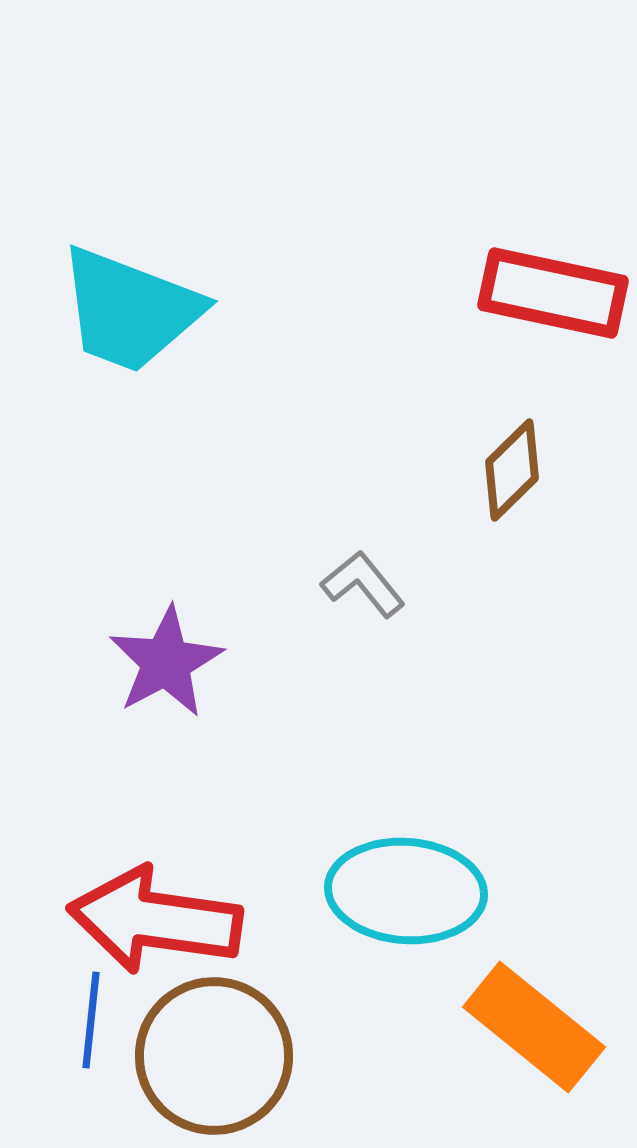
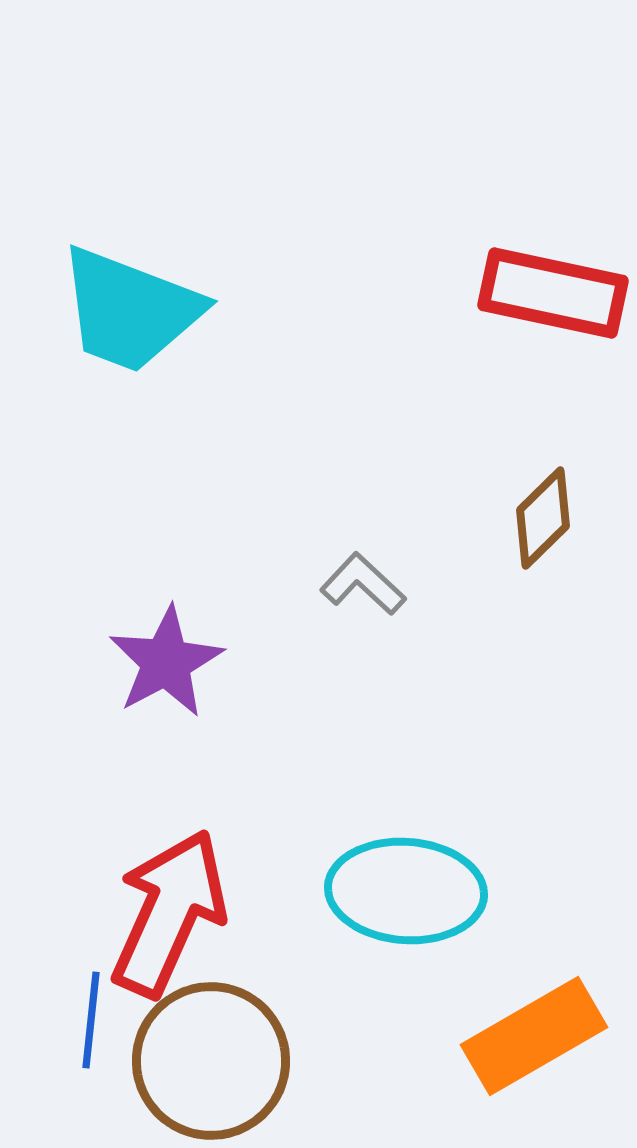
brown diamond: moved 31 px right, 48 px down
gray L-shape: rotated 8 degrees counterclockwise
red arrow: moved 14 px right, 7 px up; rotated 106 degrees clockwise
orange rectangle: moved 9 px down; rotated 69 degrees counterclockwise
brown circle: moved 3 px left, 5 px down
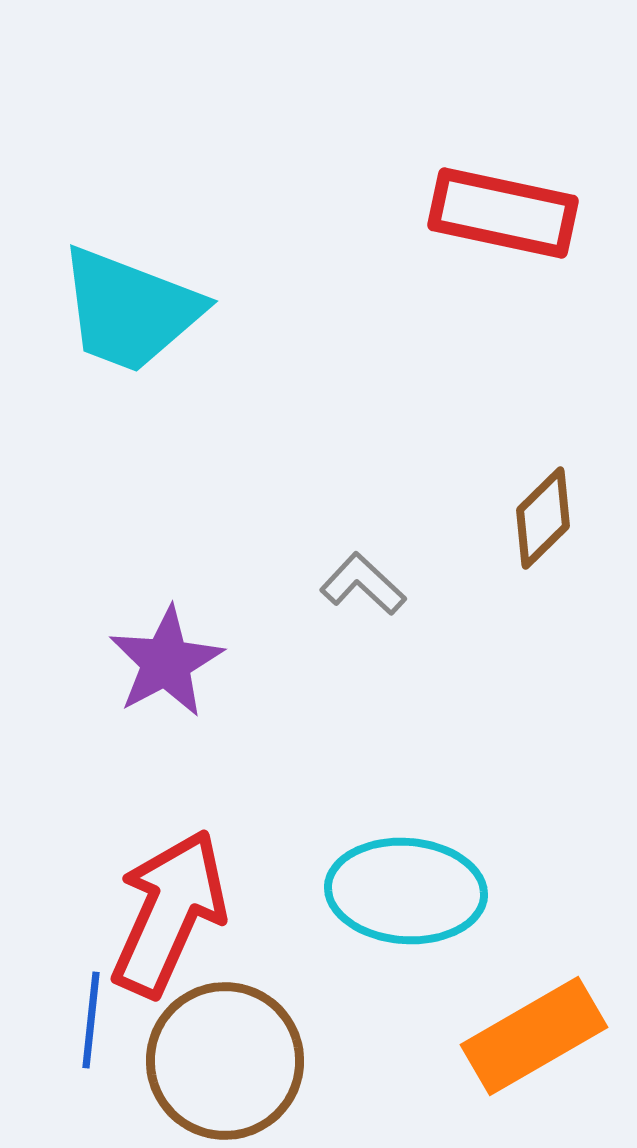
red rectangle: moved 50 px left, 80 px up
brown circle: moved 14 px right
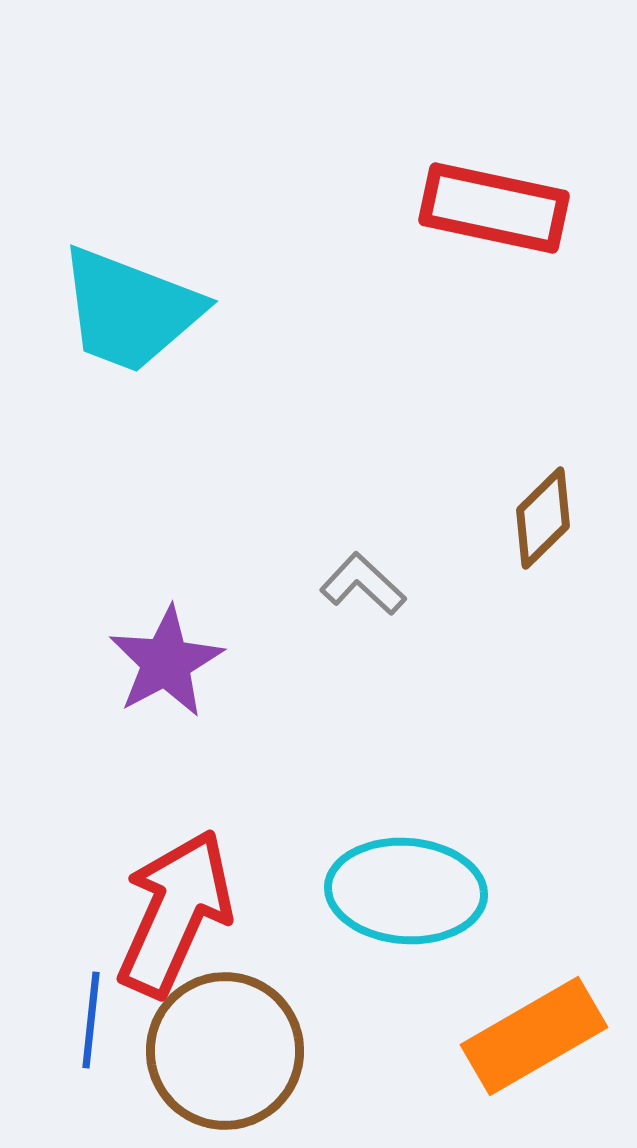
red rectangle: moved 9 px left, 5 px up
red arrow: moved 6 px right
brown circle: moved 10 px up
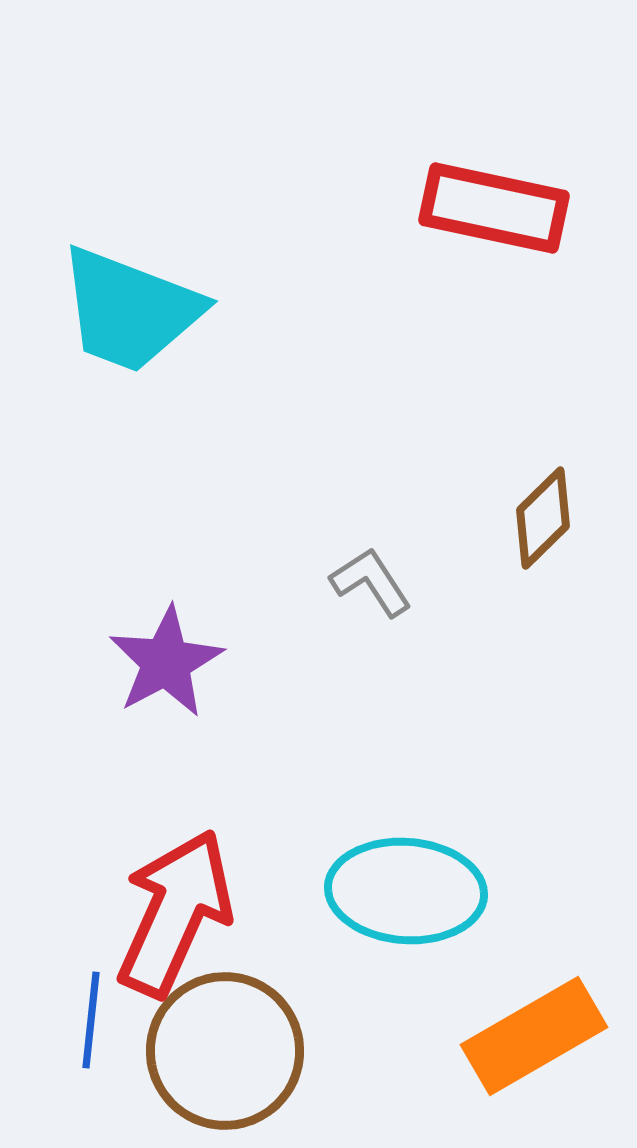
gray L-shape: moved 8 px right, 2 px up; rotated 14 degrees clockwise
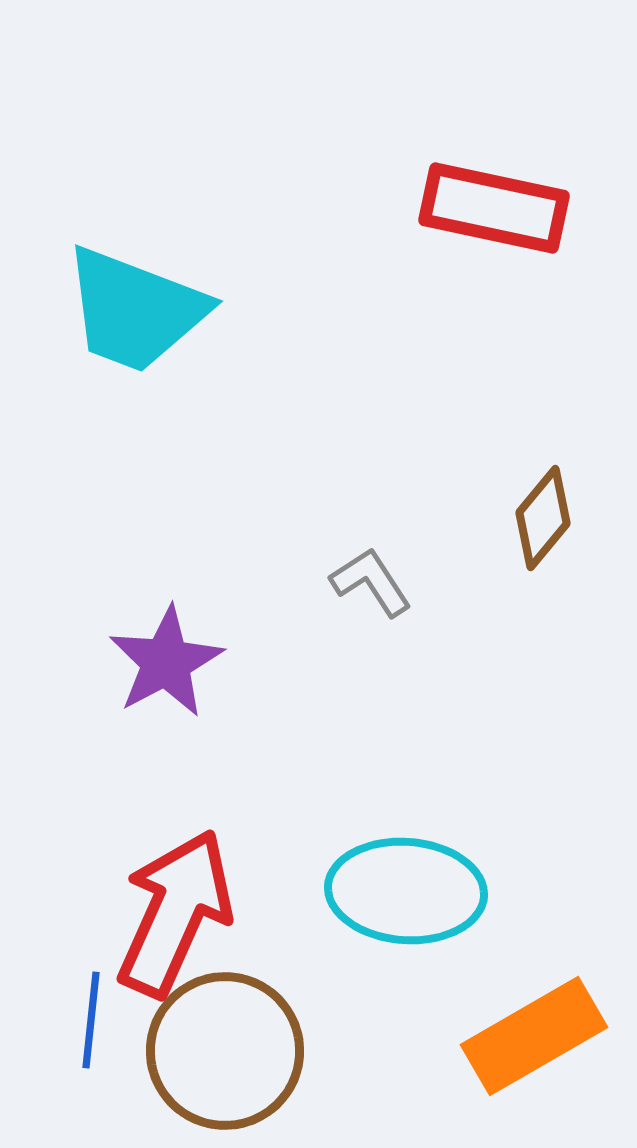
cyan trapezoid: moved 5 px right
brown diamond: rotated 6 degrees counterclockwise
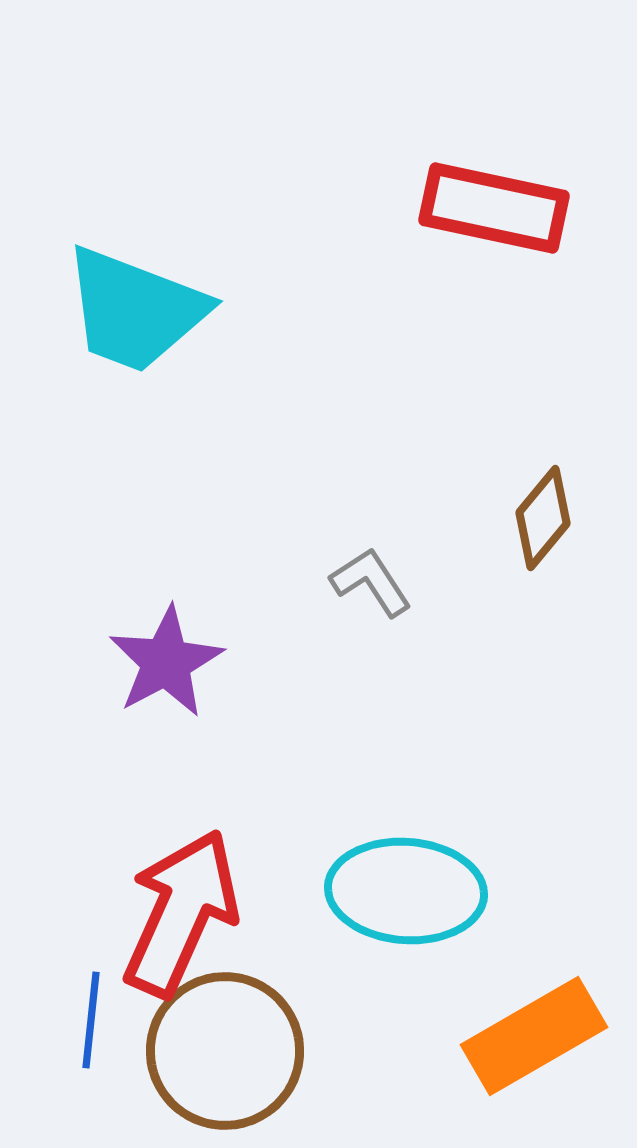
red arrow: moved 6 px right
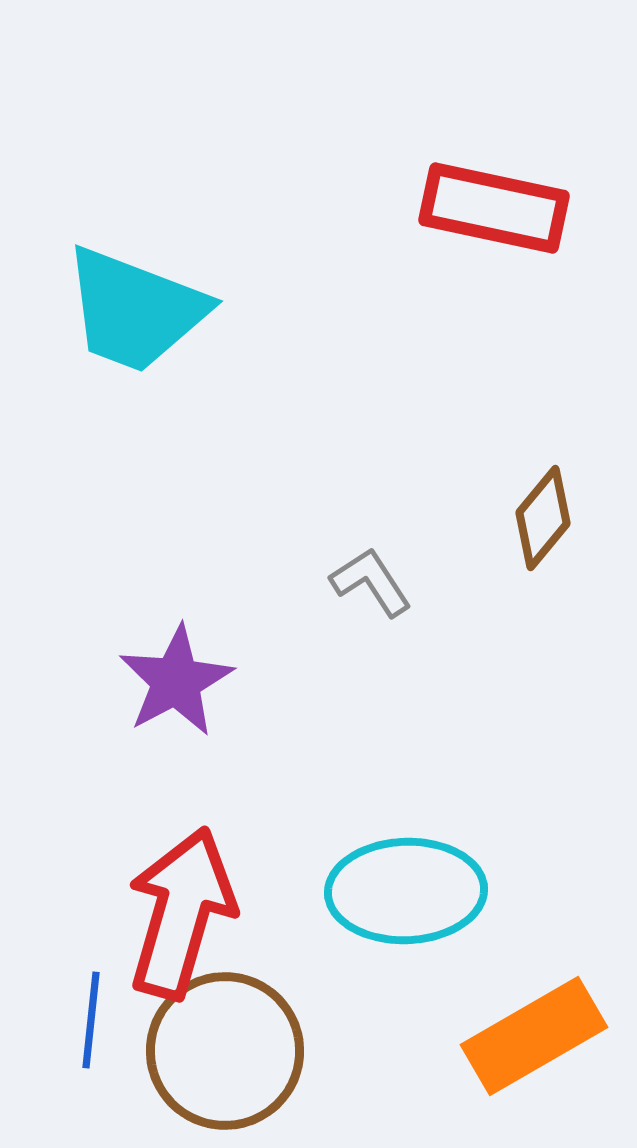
purple star: moved 10 px right, 19 px down
cyan ellipse: rotated 6 degrees counterclockwise
red arrow: rotated 8 degrees counterclockwise
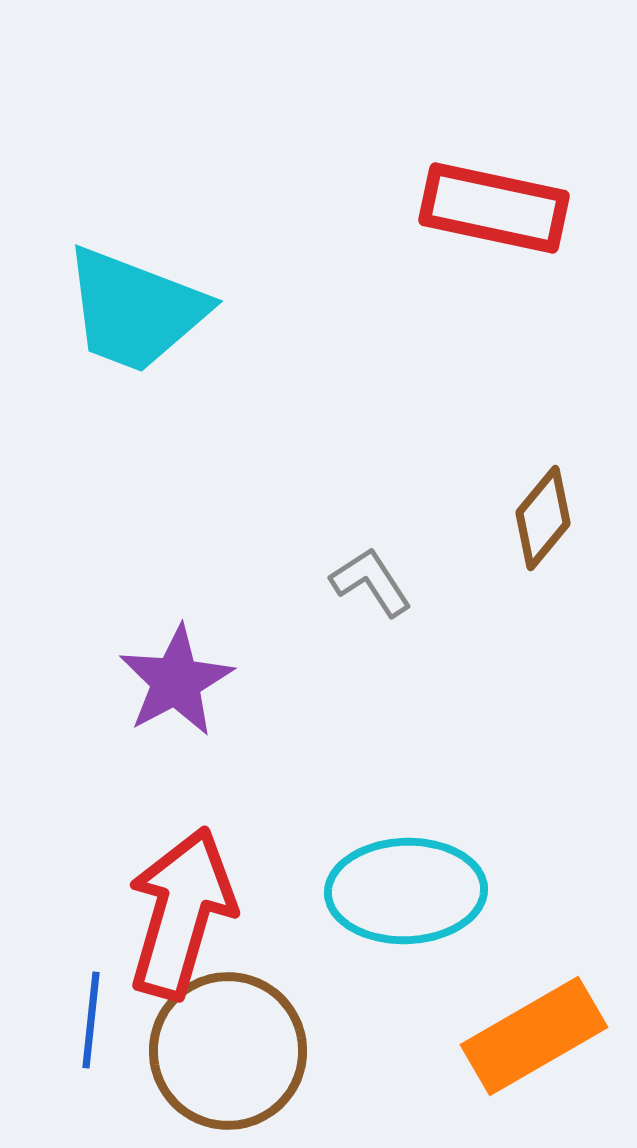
brown circle: moved 3 px right
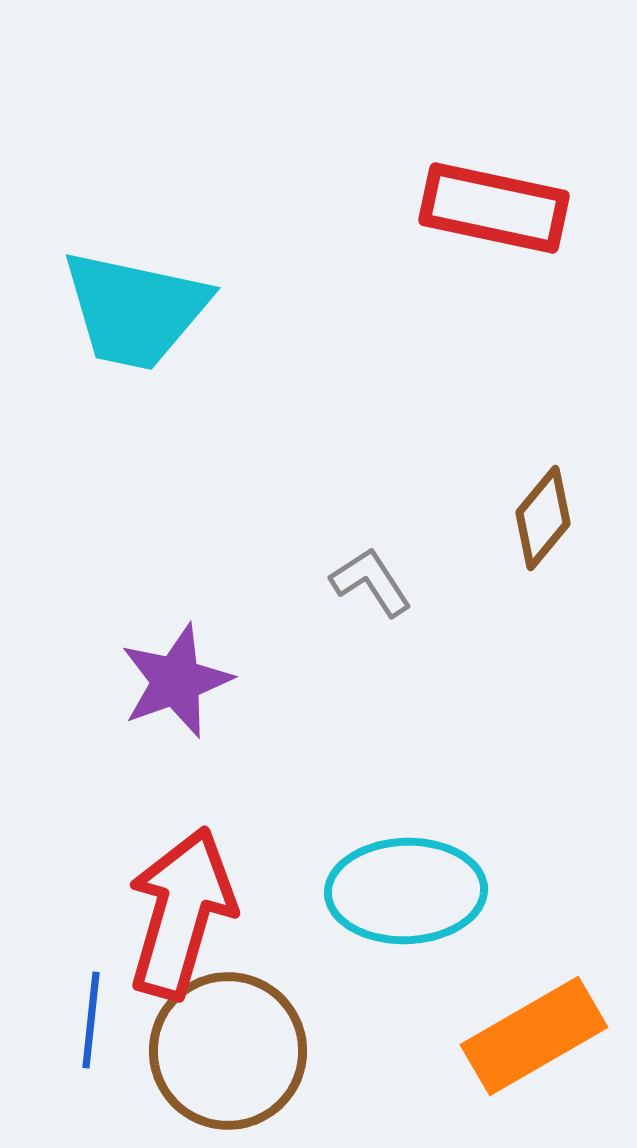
cyan trapezoid: rotated 9 degrees counterclockwise
purple star: rotated 8 degrees clockwise
